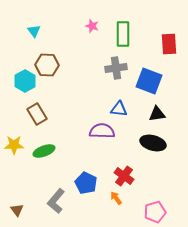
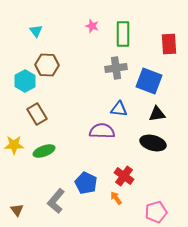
cyan triangle: moved 2 px right
pink pentagon: moved 1 px right
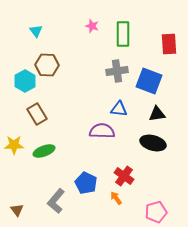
gray cross: moved 1 px right, 3 px down
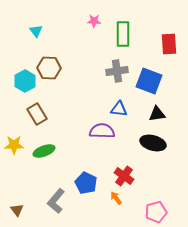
pink star: moved 2 px right, 5 px up; rotated 16 degrees counterclockwise
brown hexagon: moved 2 px right, 3 px down
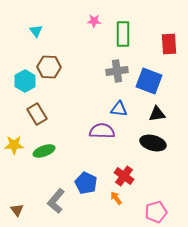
brown hexagon: moved 1 px up
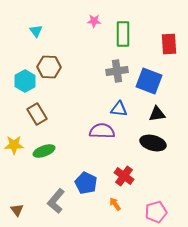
orange arrow: moved 1 px left, 6 px down
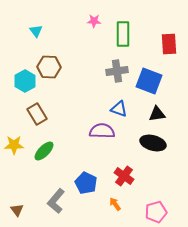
blue triangle: rotated 12 degrees clockwise
green ellipse: rotated 25 degrees counterclockwise
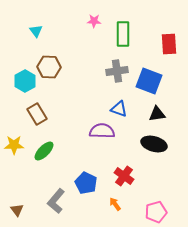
black ellipse: moved 1 px right, 1 px down
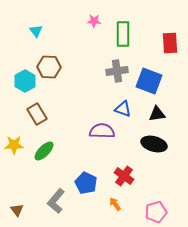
red rectangle: moved 1 px right, 1 px up
blue triangle: moved 4 px right
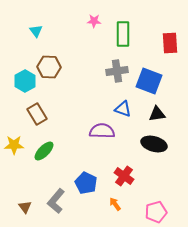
brown triangle: moved 8 px right, 3 px up
